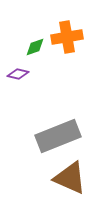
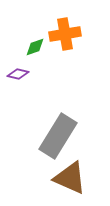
orange cross: moved 2 px left, 3 px up
gray rectangle: rotated 36 degrees counterclockwise
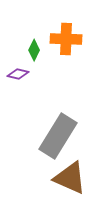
orange cross: moved 1 px right, 5 px down; rotated 12 degrees clockwise
green diamond: moved 1 px left, 3 px down; rotated 45 degrees counterclockwise
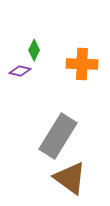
orange cross: moved 16 px right, 25 px down
purple diamond: moved 2 px right, 3 px up
brown triangle: rotated 12 degrees clockwise
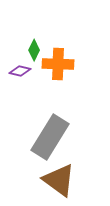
orange cross: moved 24 px left
gray rectangle: moved 8 px left, 1 px down
brown triangle: moved 11 px left, 2 px down
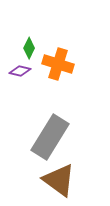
green diamond: moved 5 px left, 2 px up
orange cross: rotated 16 degrees clockwise
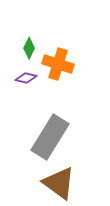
purple diamond: moved 6 px right, 7 px down
brown triangle: moved 3 px down
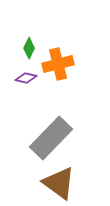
orange cross: rotated 32 degrees counterclockwise
gray rectangle: moved 1 px right, 1 px down; rotated 12 degrees clockwise
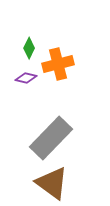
brown triangle: moved 7 px left
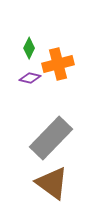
purple diamond: moved 4 px right
